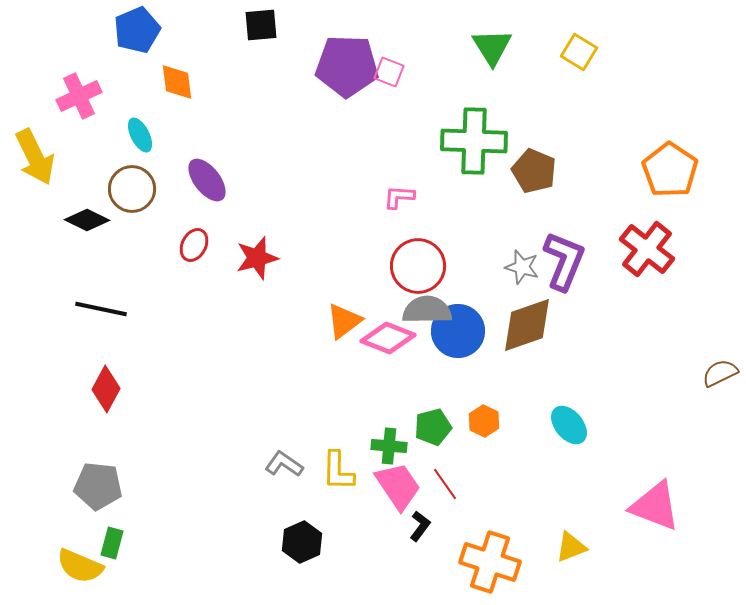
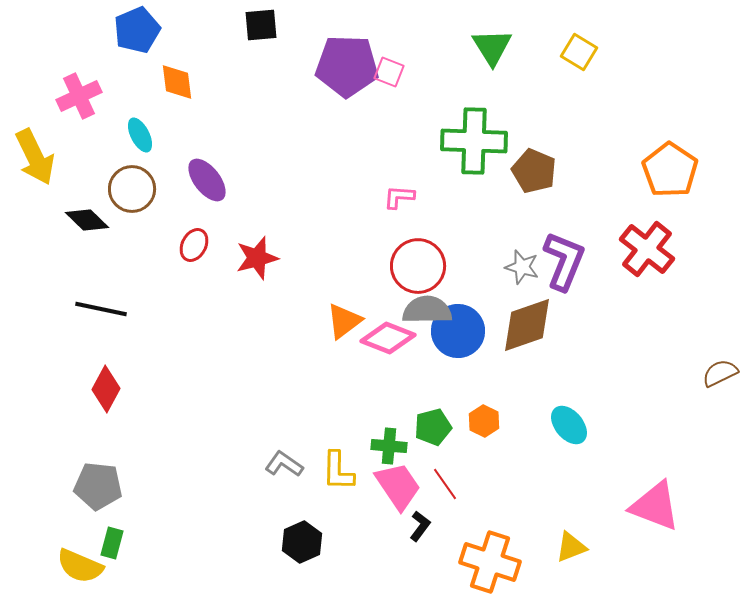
black diamond at (87, 220): rotated 18 degrees clockwise
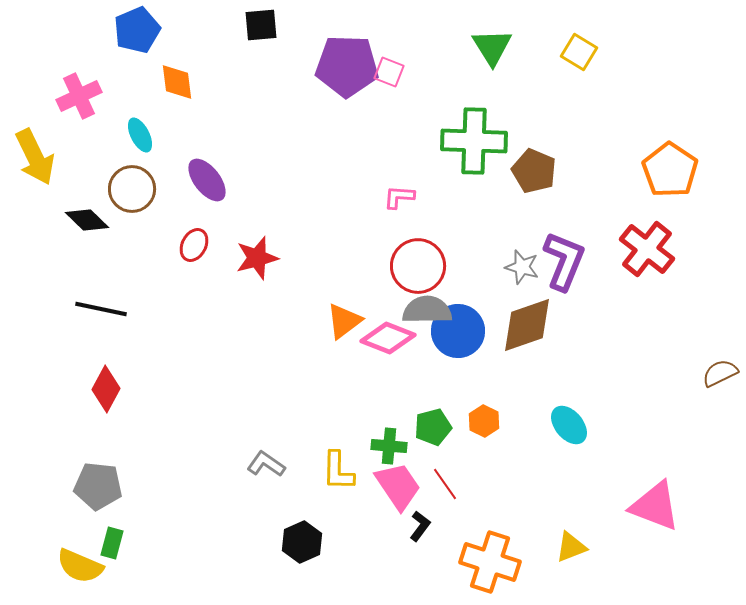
gray L-shape at (284, 464): moved 18 px left
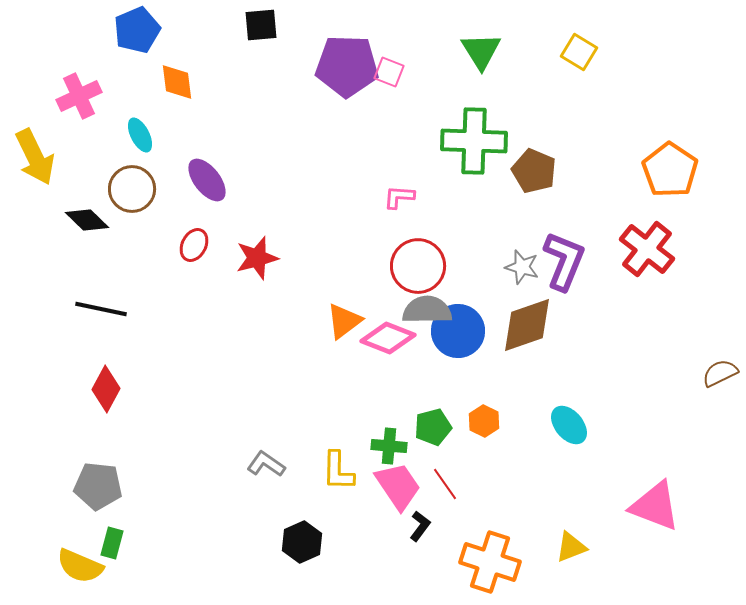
green triangle at (492, 47): moved 11 px left, 4 px down
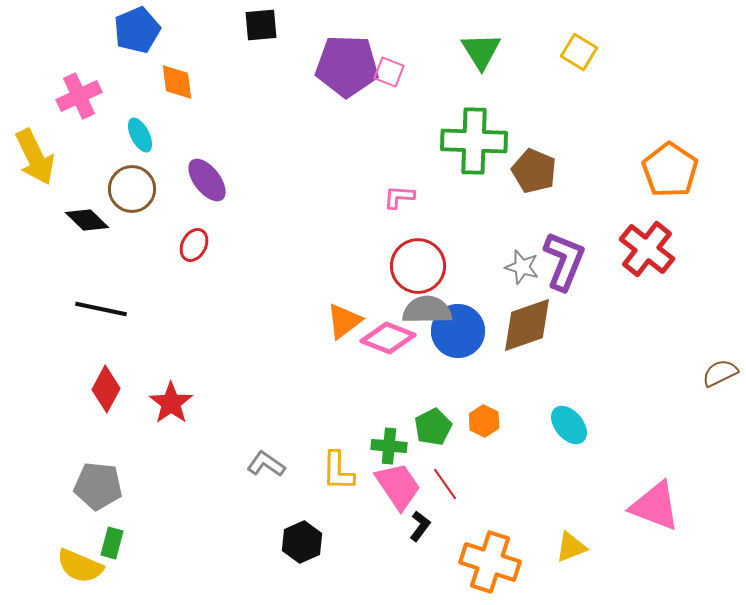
red star at (257, 258): moved 86 px left, 145 px down; rotated 21 degrees counterclockwise
green pentagon at (433, 427): rotated 12 degrees counterclockwise
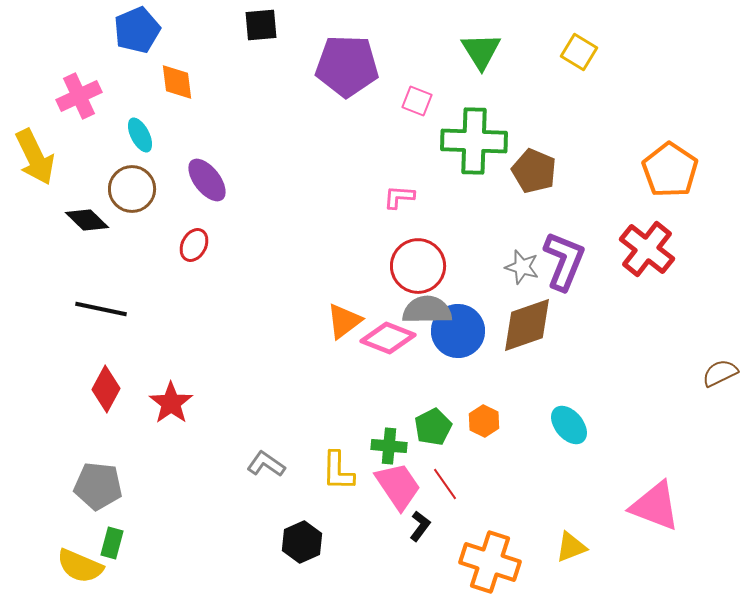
pink square at (389, 72): moved 28 px right, 29 px down
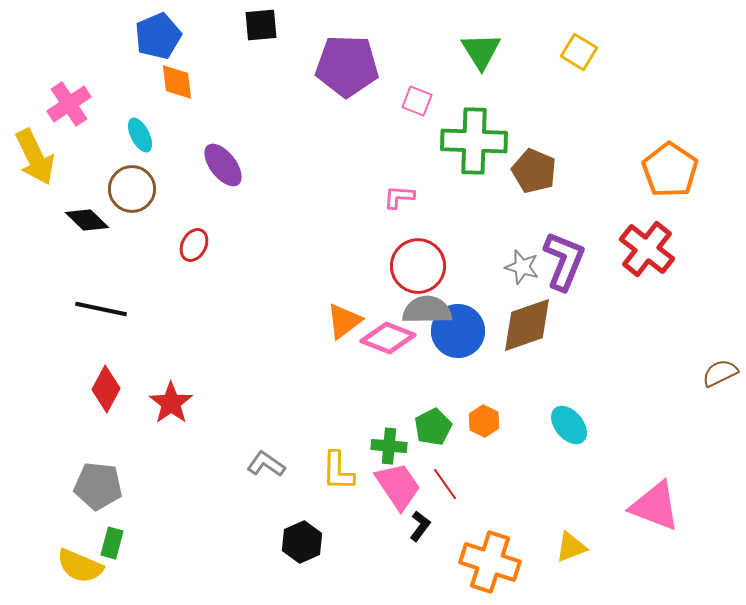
blue pentagon at (137, 30): moved 21 px right, 6 px down
pink cross at (79, 96): moved 10 px left, 8 px down; rotated 9 degrees counterclockwise
purple ellipse at (207, 180): moved 16 px right, 15 px up
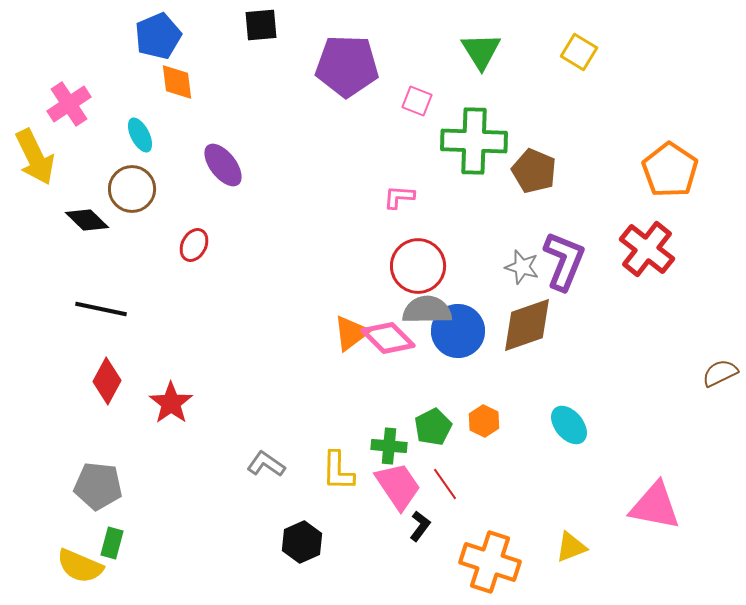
orange triangle at (344, 321): moved 7 px right, 12 px down
pink diamond at (388, 338): rotated 24 degrees clockwise
red diamond at (106, 389): moved 1 px right, 8 px up
pink triangle at (655, 506): rotated 10 degrees counterclockwise
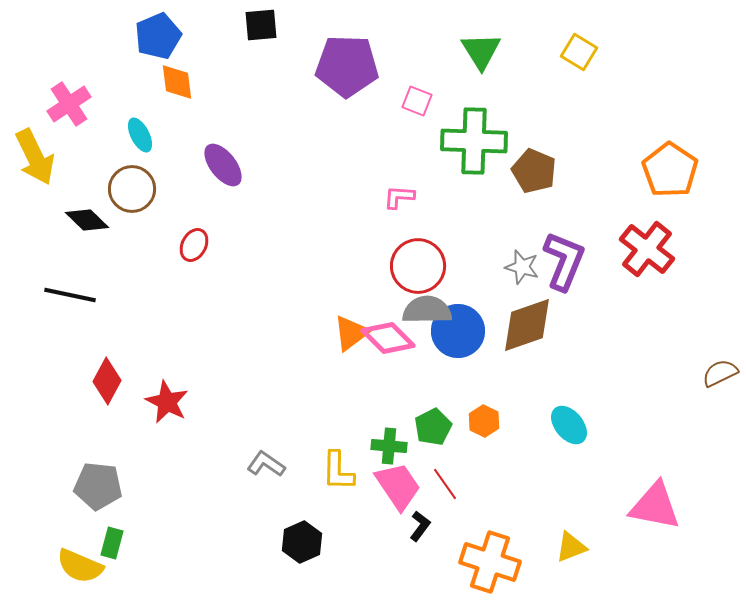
black line at (101, 309): moved 31 px left, 14 px up
red star at (171, 403): moved 4 px left, 1 px up; rotated 9 degrees counterclockwise
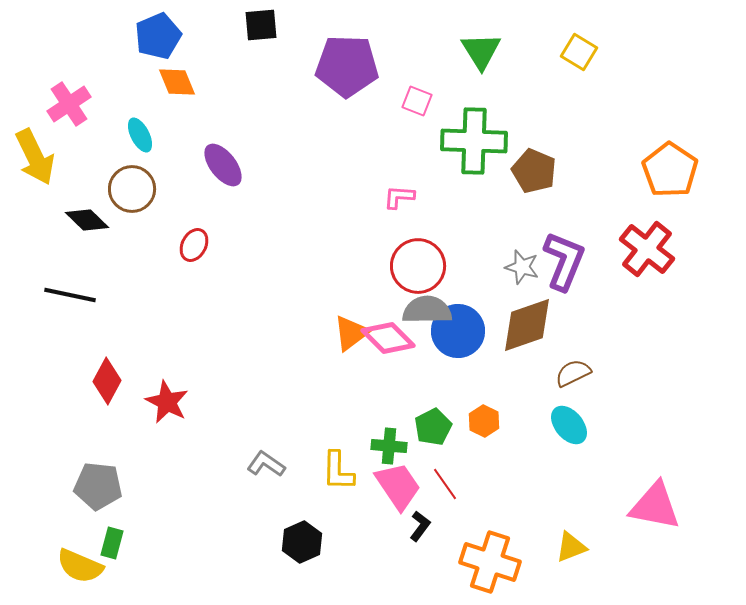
orange diamond at (177, 82): rotated 15 degrees counterclockwise
brown semicircle at (720, 373): moved 147 px left
